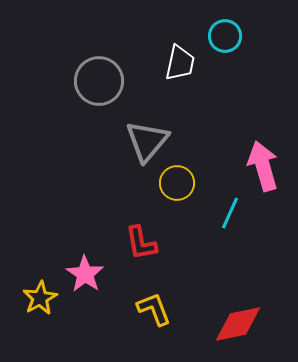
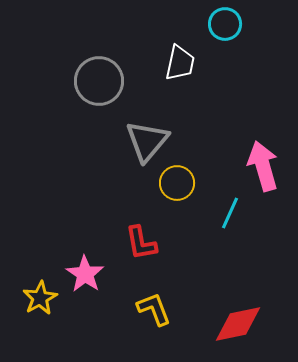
cyan circle: moved 12 px up
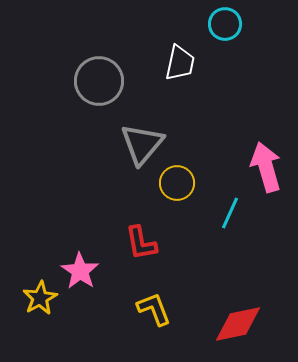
gray triangle: moved 5 px left, 3 px down
pink arrow: moved 3 px right, 1 px down
pink star: moved 5 px left, 3 px up
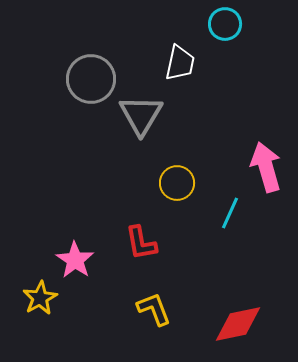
gray circle: moved 8 px left, 2 px up
gray triangle: moved 1 px left, 29 px up; rotated 9 degrees counterclockwise
pink star: moved 5 px left, 11 px up
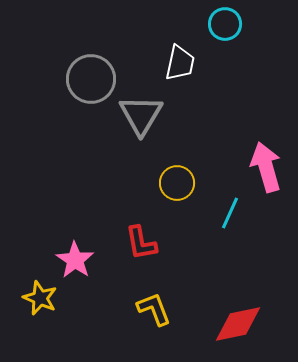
yellow star: rotated 20 degrees counterclockwise
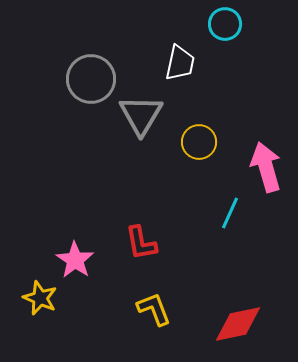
yellow circle: moved 22 px right, 41 px up
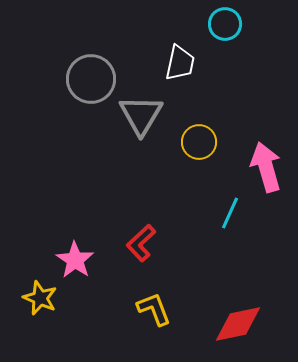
red L-shape: rotated 57 degrees clockwise
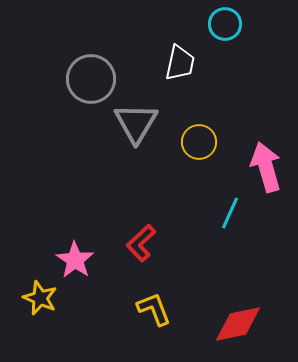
gray triangle: moved 5 px left, 8 px down
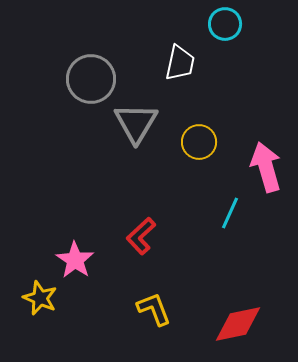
red L-shape: moved 7 px up
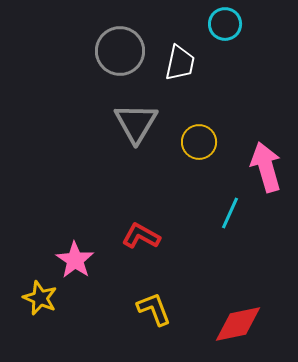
gray circle: moved 29 px right, 28 px up
red L-shape: rotated 72 degrees clockwise
